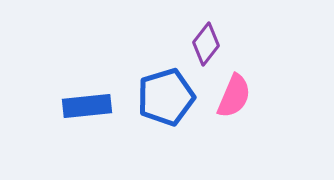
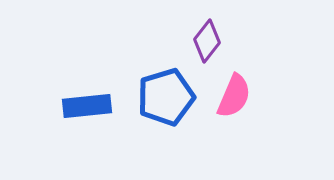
purple diamond: moved 1 px right, 3 px up
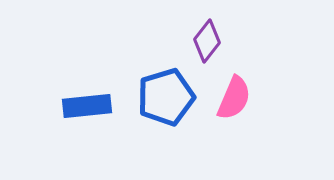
pink semicircle: moved 2 px down
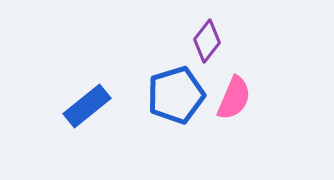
blue pentagon: moved 10 px right, 2 px up
blue rectangle: rotated 33 degrees counterclockwise
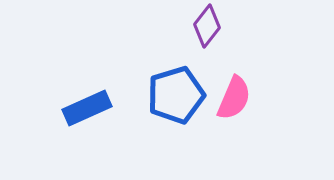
purple diamond: moved 15 px up
blue rectangle: moved 2 px down; rotated 15 degrees clockwise
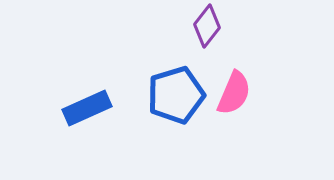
pink semicircle: moved 5 px up
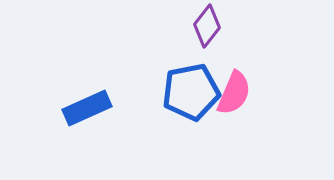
blue pentagon: moved 15 px right, 3 px up; rotated 6 degrees clockwise
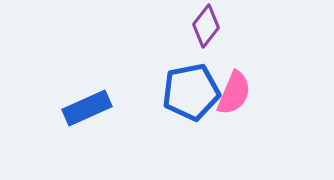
purple diamond: moved 1 px left
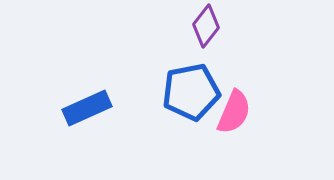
pink semicircle: moved 19 px down
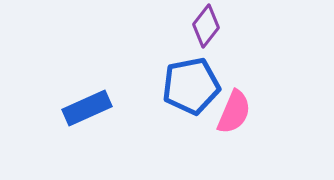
blue pentagon: moved 6 px up
